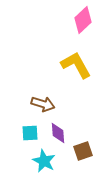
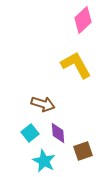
cyan square: rotated 36 degrees counterclockwise
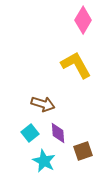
pink diamond: rotated 16 degrees counterclockwise
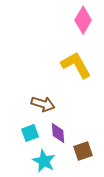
cyan square: rotated 18 degrees clockwise
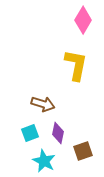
yellow L-shape: rotated 40 degrees clockwise
purple diamond: rotated 15 degrees clockwise
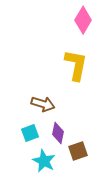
brown square: moved 5 px left
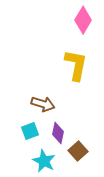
cyan square: moved 2 px up
brown square: rotated 24 degrees counterclockwise
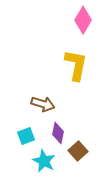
cyan square: moved 4 px left, 5 px down
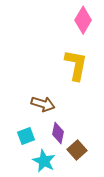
brown square: moved 1 px left, 1 px up
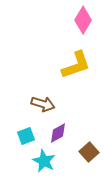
yellow L-shape: rotated 60 degrees clockwise
purple diamond: rotated 50 degrees clockwise
brown square: moved 12 px right, 2 px down
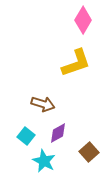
yellow L-shape: moved 2 px up
cyan square: rotated 30 degrees counterclockwise
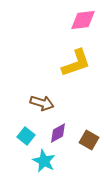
pink diamond: rotated 52 degrees clockwise
brown arrow: moved 1 px left, 1 px up
brown square: moved 12 px up; rotated 18 degrees counterclockwise
